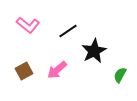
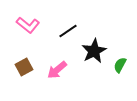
brown square: moved 4 px up
green semicircle: moved 10 px up
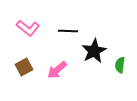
pink L-shape: moved 3 px down
black line: rotated 36 degrees clockwise
green semicircle: rotated 21 degrees counterclockwise
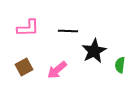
pink L-shape: rotated 40 degrees counterclockwise
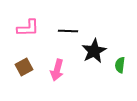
pink arrow: rotated 35 degrees counterclockwise
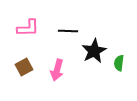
green semicircle: moved 1 px left, 2 px up
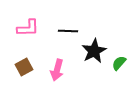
green semicircle: rotated 35 degrees clockwise
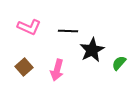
pink L-shape: moved 1 px right, 1 px up; rotated 25 degrees clockwise
black star: moved 2 px left, 1 px up
brown square: rotated 12 degrees counterclockwise
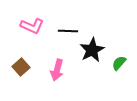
pink L-shape: moved 3 px right, 1 px up
brown square: moved 3 px left
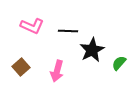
pink arrow: moved 1 px down
